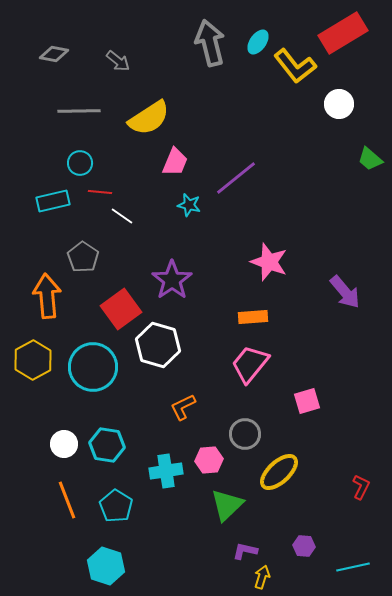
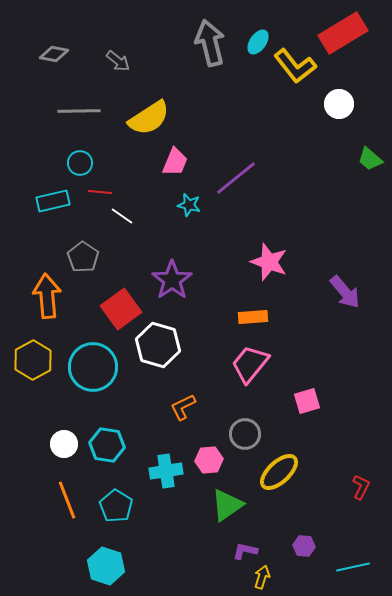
green triangle at (227, 505): rotated 9 degrees clockwise
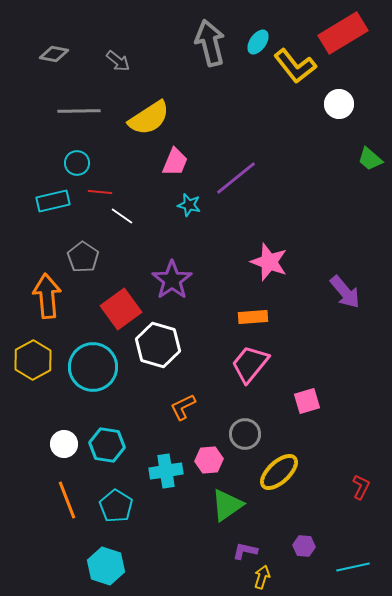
cyan circle at (80, 163): moved 3 px left
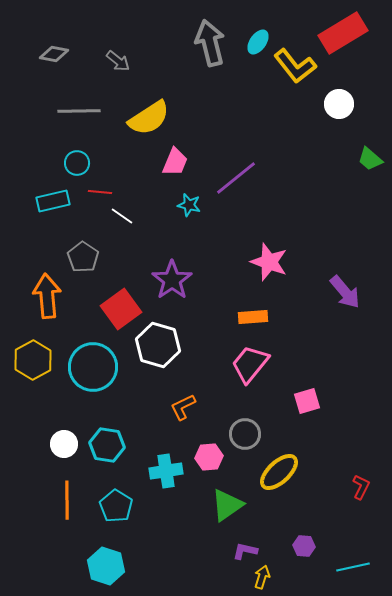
pink hexagon at (209, 460): moved 3 px up
orange line at (67, 500): rotated 21 degrees clockwise
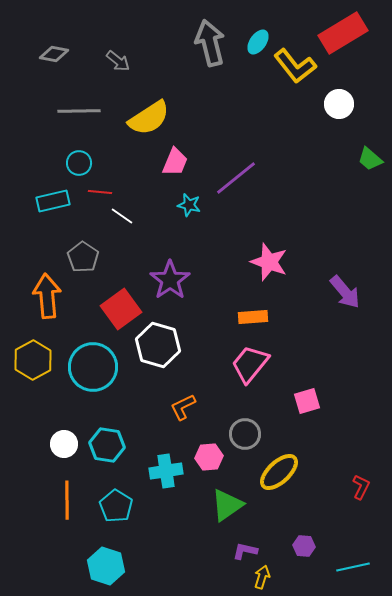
cyan circle at (77, 163): moved 2 px right
purple star at (172, 280): moved 2 px left
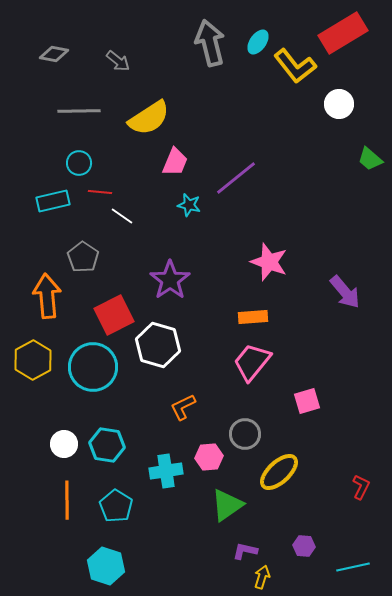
red square at (121, 309): moved 7 px left, 6 px down; rotated 9 degrees clockwise
pink trapezoid at (250, 364): moved 2 px right, 2 px up
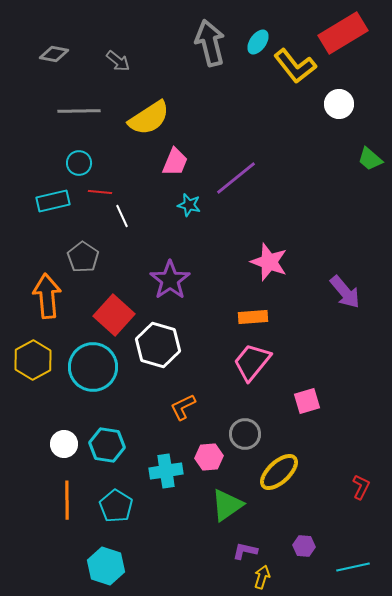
white line at (122, 216): rotated 30 degrees clockwise
red square at (114, 315): rotated 21 degrees counterclockwise
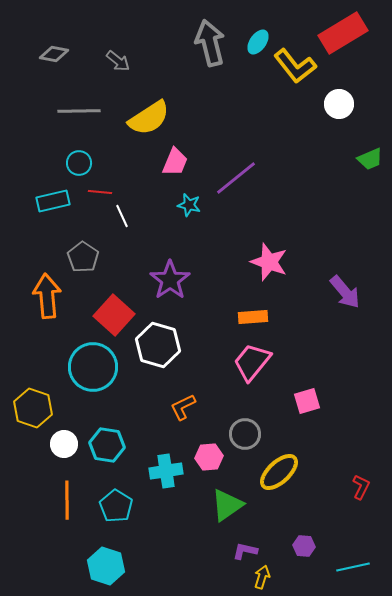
green trapezoid at (370, 159): rotated 64 degrees counterclockwise
yellow hexagon at (33, 360): moved 48 px down; rotated 12 degrees counterclockwise
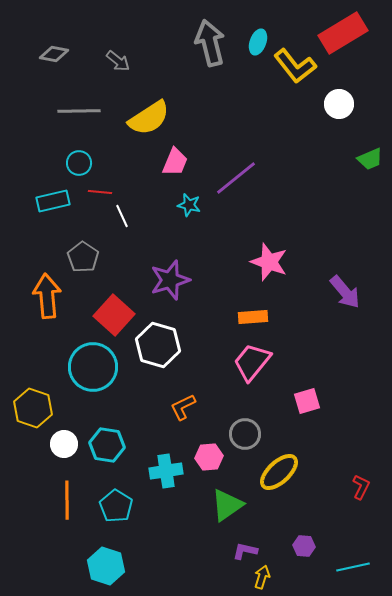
cyan ellipse at (258, 42): rotated 15 degrees counterclockwise
purple star at (170, 280): rotated 18 degrees clockwise
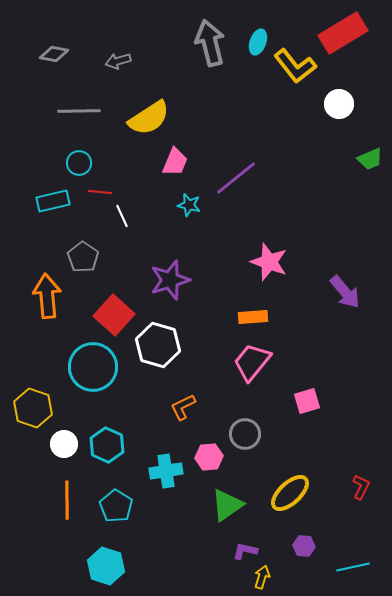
gray arrow at (118, 61): rotated 125 degrees clockwise
cyan hexagon at (107, 445): rotated 16 degrees clockwise
yellow ellipse at (279, 472): moved 11 px right, 21 px down
